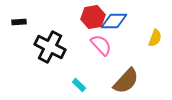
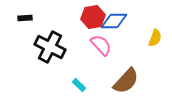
black rectangle: moved 6 px right, 4 px up
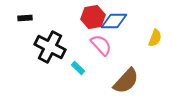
cyan rectangle: moved 1 px left, 17 px up
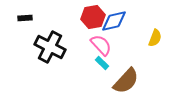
blue diamond: rotated 12 degrees counterclockwise
cyan rectangle: moved 24 px right, 5 px up
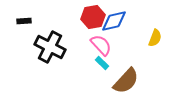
black rectangle: moved 1 px left, 3 px down
